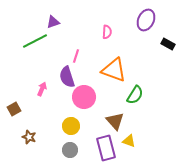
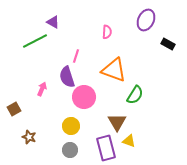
purple triangle: rotated 48 degrees clockwise
brown triangle: moved 2 px right, 1 px down; rotated 12 degrees clockwise
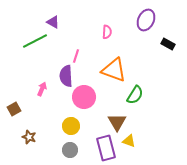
purple semicircle: moved 1 px left, 1 px up; rotated 15 degrees clockwise
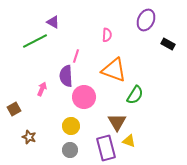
pink semicircle: moved 3 px down
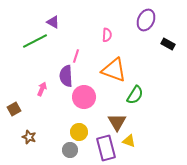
yellow circle: moved 8 px right, 6 px down
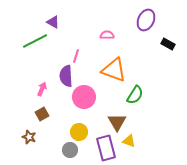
pink semicircle: rotated 96 degrees counterclockwise
brown square: moved 28 px right, 5 px down
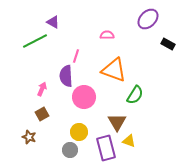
purple ellipse: moved 2 px right, 1 px up; rotated 20 degrees clockwise
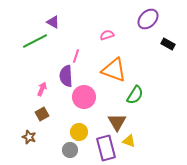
pink semicircle: rotated 16 degrees counterclockwise
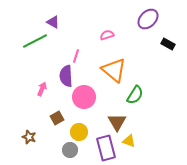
orange triangle: rotated 20 degrees clockwise
brown square: moved 15 px right, 4 px down
